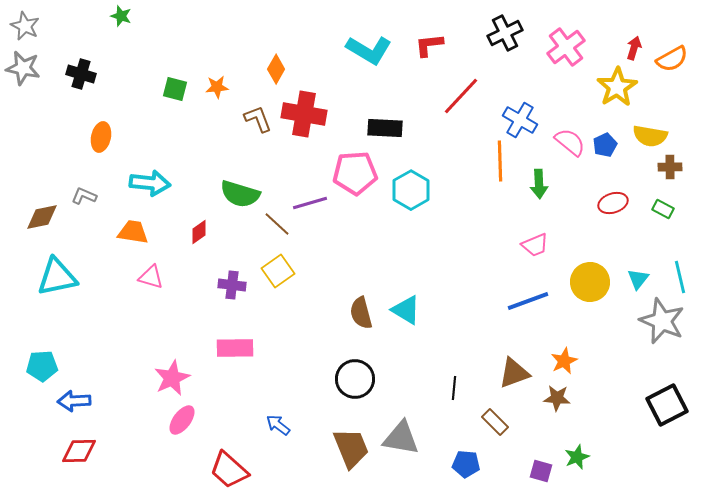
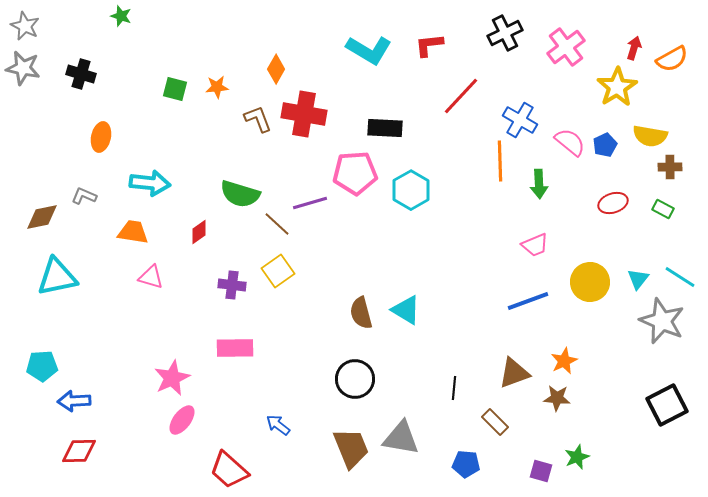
cyan line at (680, 277): rotated 44 degrees counterclockwise
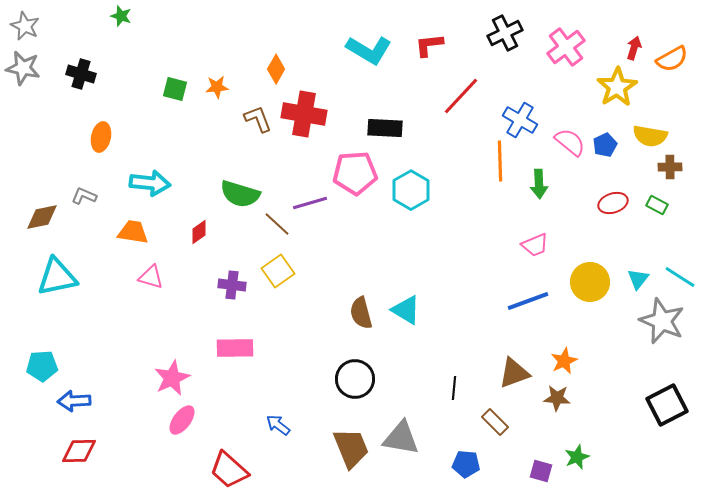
green rectangle at (663, 209): moved 6 px left, 4 px up
